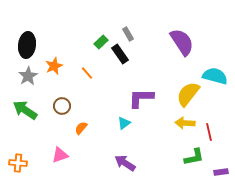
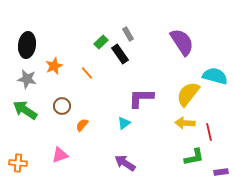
gray star: moved 1 px left, 3 px down; rotated 30 degrees counterclockwise
orange semicircle: moved 1 px right, 3 px up
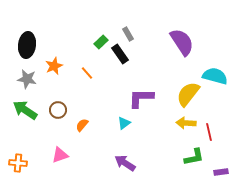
brown circle: moved 4 px left, 4 px down
yellow arrow: moved 1 px right
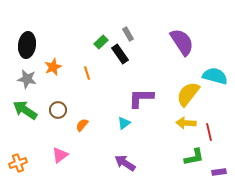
orange star: moved 1 px left, 1 px down
orange line: rotated 24 degrees clockwise
pink triangle: rotated 18 degrees counterclockwise
orange cross: rotated 24 degrees counterclockwise
purple rectangle: moved 2 px left
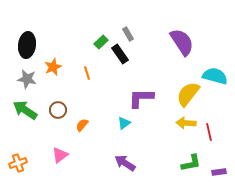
green L-shape: moved 3 px left, 6 px down
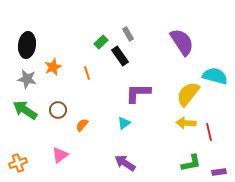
black rectangle: moved 2 px down
purple L-shape: moved 3 px left, 5 px up
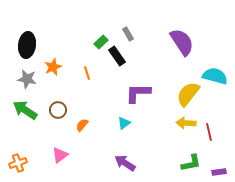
black rectangle: moved 3 px left
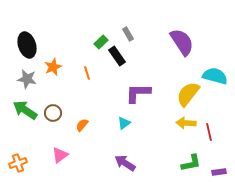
black ellipse: rotated 25 degrees counterclockwise
brown circle: moved 5 px left, 3 px down
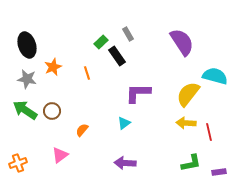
brown circle: moved 1 px left, 2 px up
orange semicircle: moved 5 px down
purple arrow: rotated 30 degrees counterclockwise
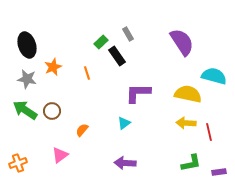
cyan semicircle: moved 1 px left
yellow semicircle: rotated 64 degrees clockwise
